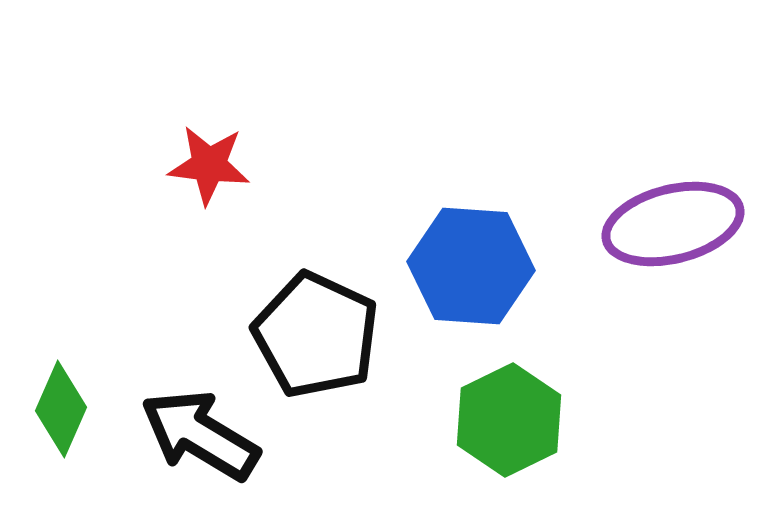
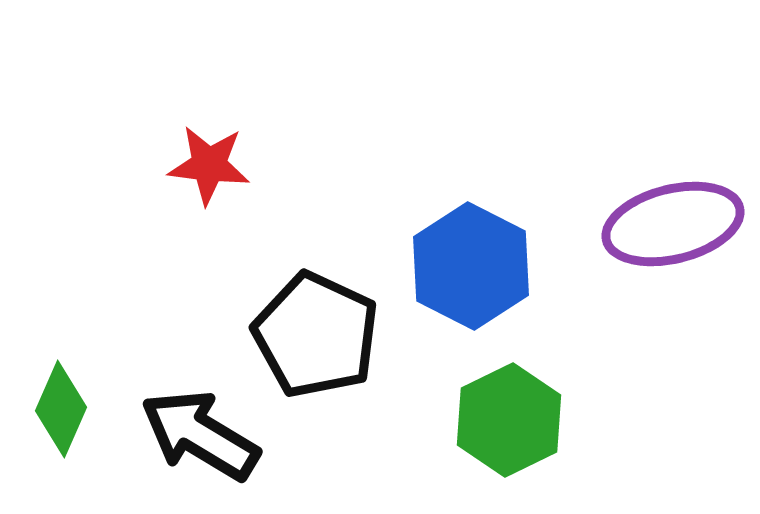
blue hexagon: rotated 23 degrees clockwise
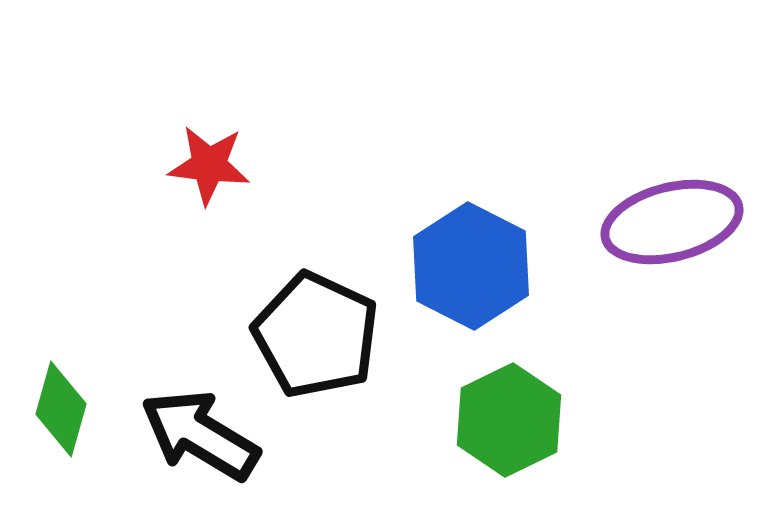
purple ellipse: moved 1 px left, 2 px up
green diamond: rotated 8 degrees counterclockwise
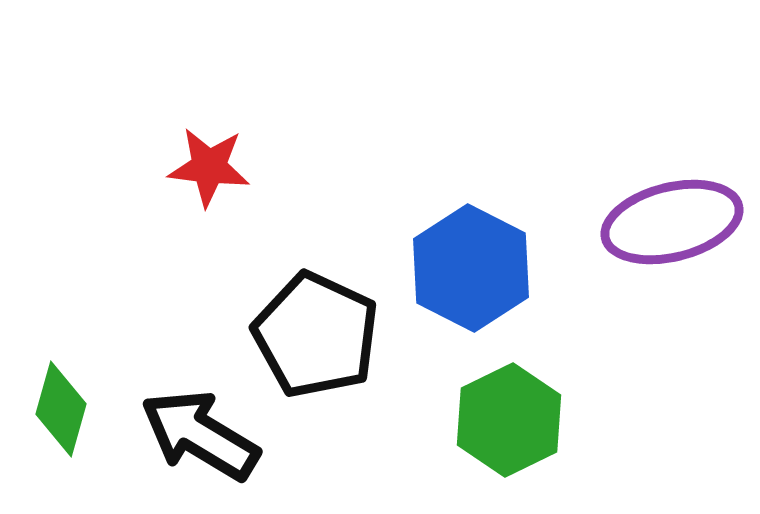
red star: moved 2 px down
blue hexagon: moved 2 px down
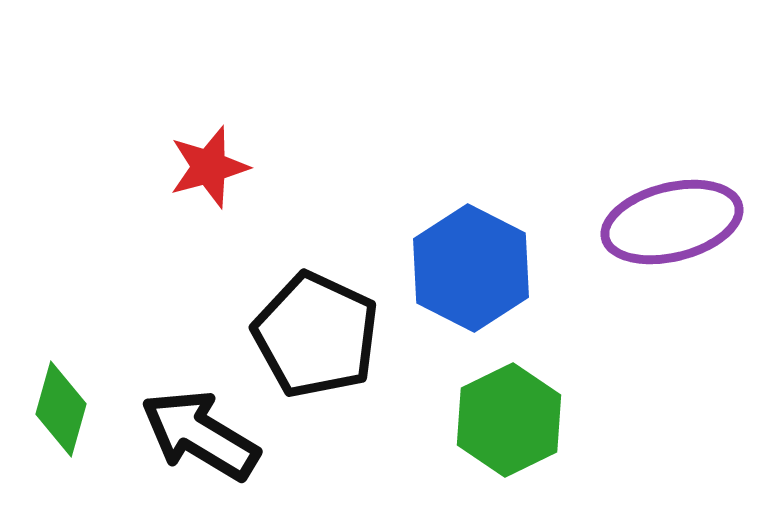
red star: rotated 22 degrees counterclockwise
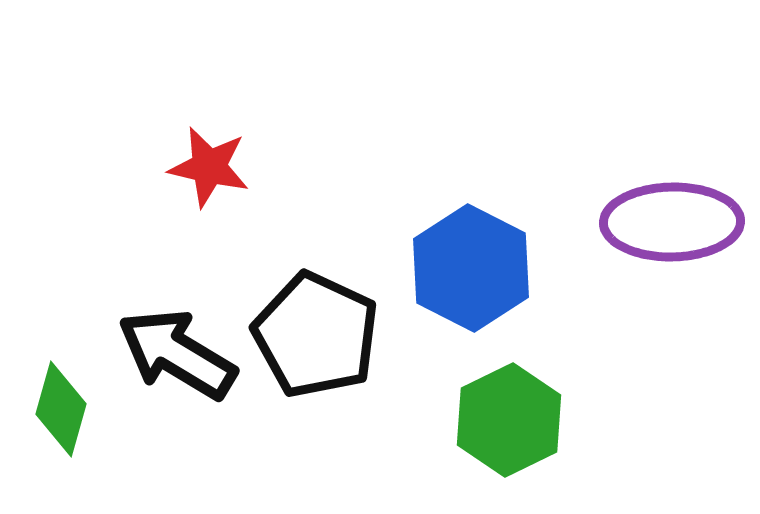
red star: rotated 28 degrees clockwise
purple ellipse: rotated 13 degrees clockwise
black arrow: moved 23 px left, 81 px up
